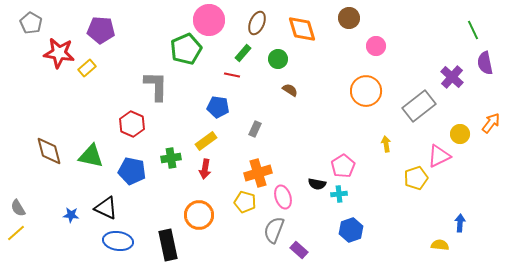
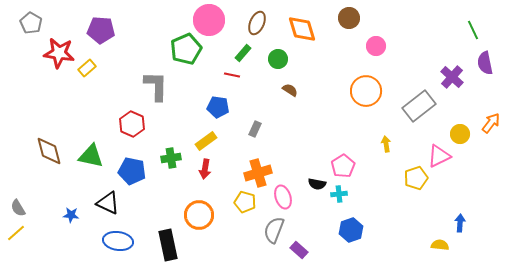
black triangle at (106, 208): moved 2 px right, 5 px up
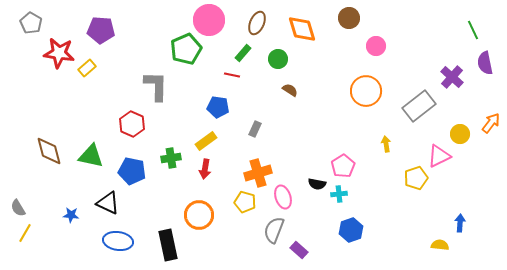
yellow line at (16, 233): moved 9 px right; rotated 18 degrees counterclockwise
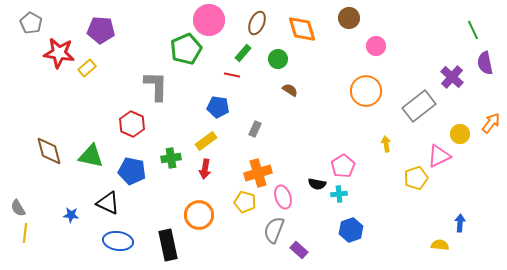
yellow line at (25, 233): rotated 24 degrees counterclockwise
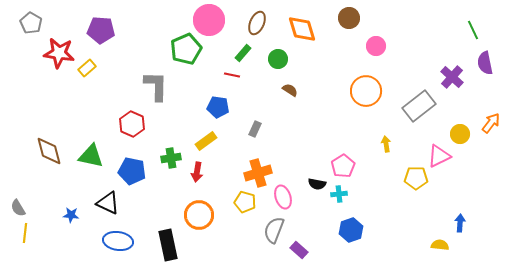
red arrow at (205, 169): moved 8 px left, 3 px down
yellow pentagon at (416, 178): rotated 20 degrees clockwise
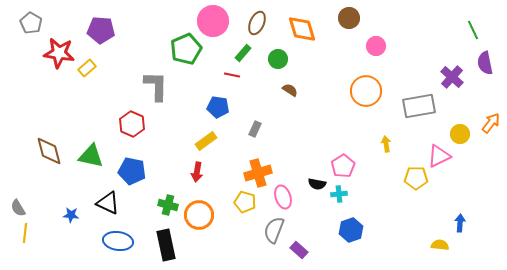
pink circle at (209, 20): moved 4 px right, 1 px down
gray rectangle at (419, 106): rotated 28 degrees clockwise
green cross at (171, 158): moved 3 px left, 47 px down; rotated 24 degrees clockwise
black rectangle at (168, 245): moved 2 px left
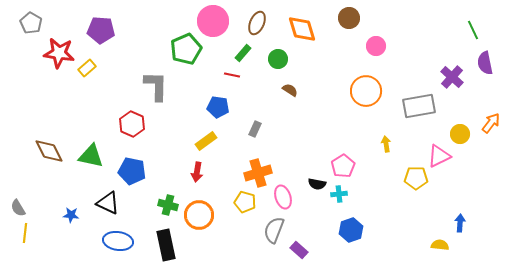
brown diamond at (49, 151): rotated 12 degrees counterclockwise
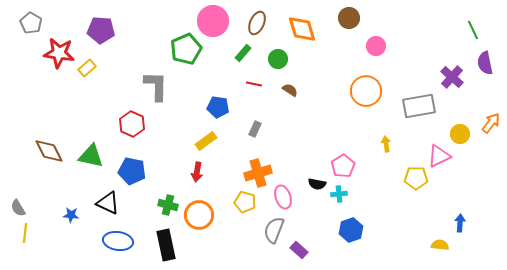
red line at (232, 75): moved 22 px right, 9 px down
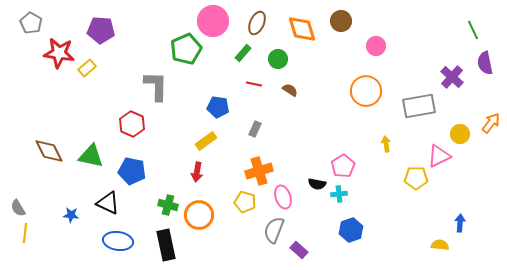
brown circle at (349, 18): moved 8 px left, 3 px down
orange cross at (258, 173): moved 1 px right, 2 px up
